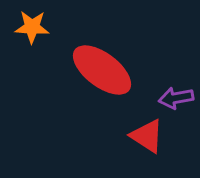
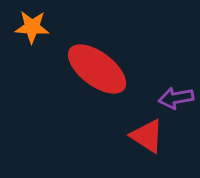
red ellipse: moved 5 px left, 1 px up
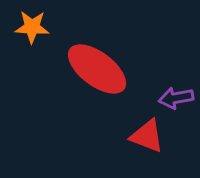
red triangle: rotated 12 degrees counterclockwise
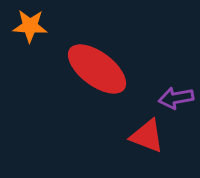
orange star: moved 2 px left, 1 px up
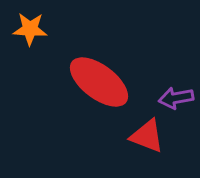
orange star: moved 3 px down
red ellipse: moved 2 px right, 13 px down
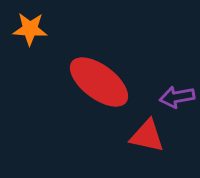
purple arrow: moved 1 px right, 1 px up
red triangle: rotated 9 degrees counterclockwise
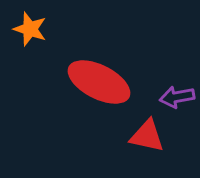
orange star: rotated 16 degrees clockwise
red ellipse: rotated 10 degrees counterclockwise
